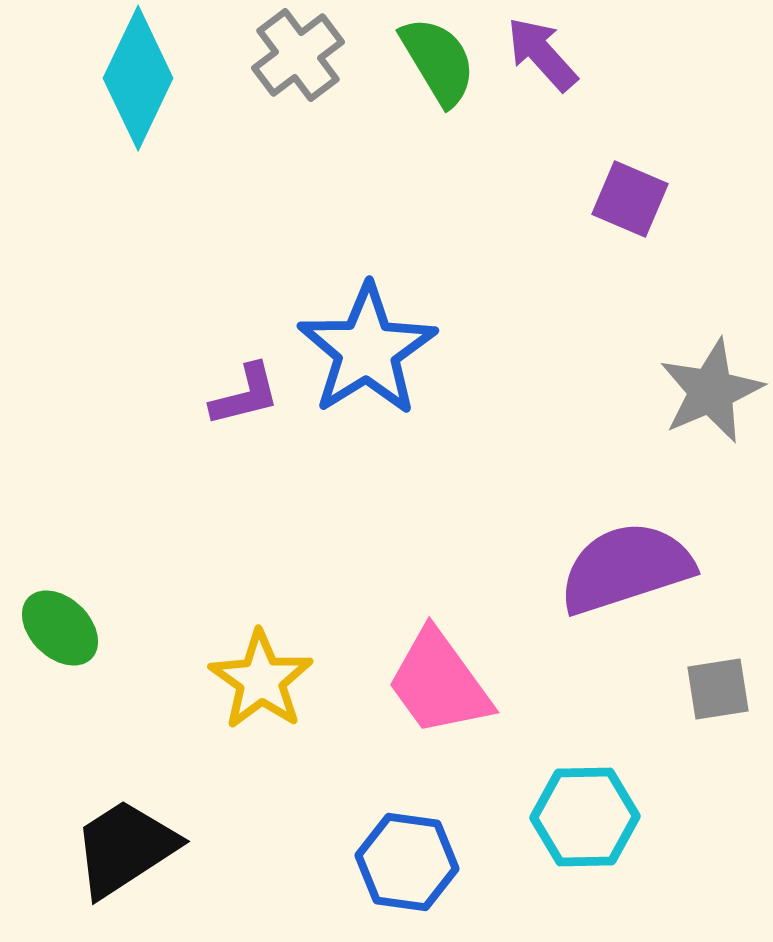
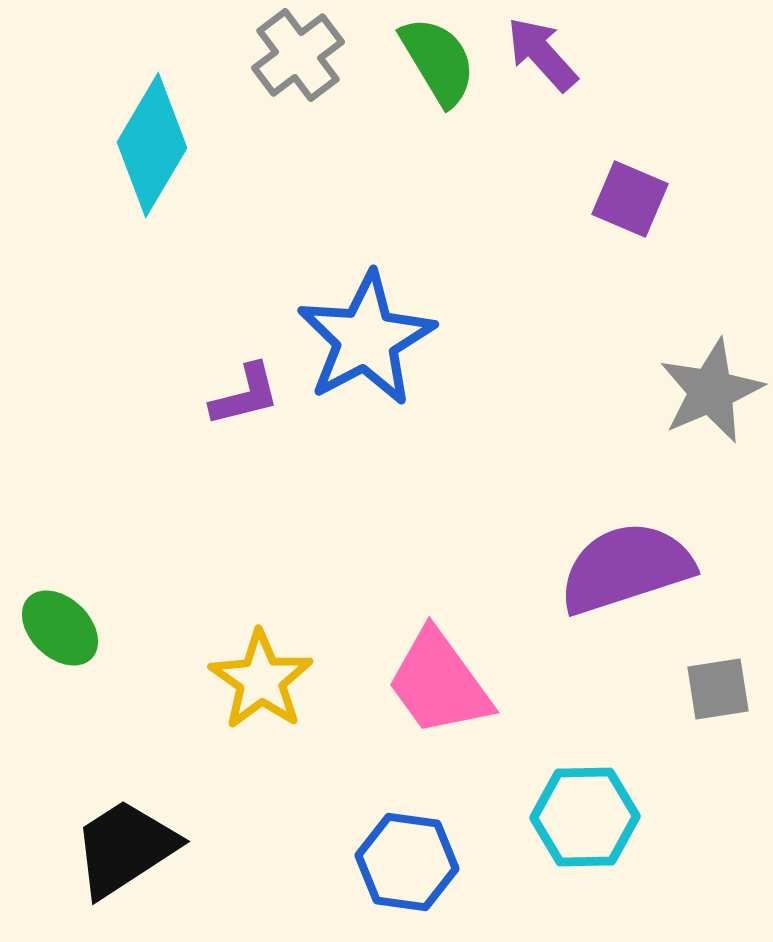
cyan diamond: moved 14 px right, 67 px down; rotated 5 degrees clockwise
blue star: moved 1 px left, 11 px up; rotated 4 degrees clockwise
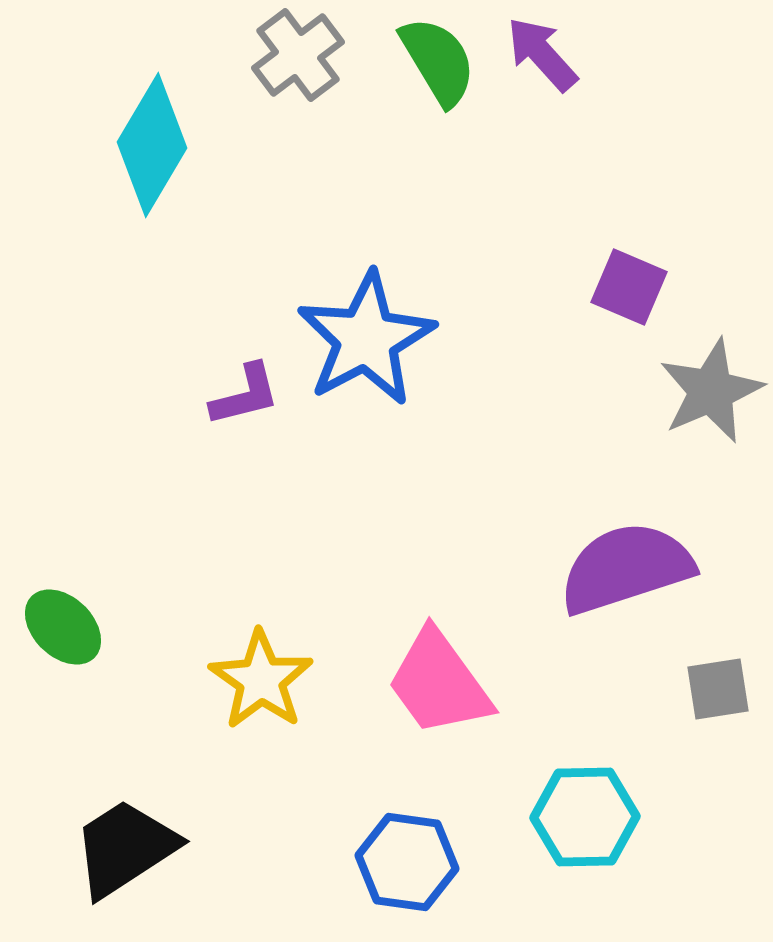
purple square: moved 1 px left, 88 px down
green ellipse: moved 3 px right, 1 px up
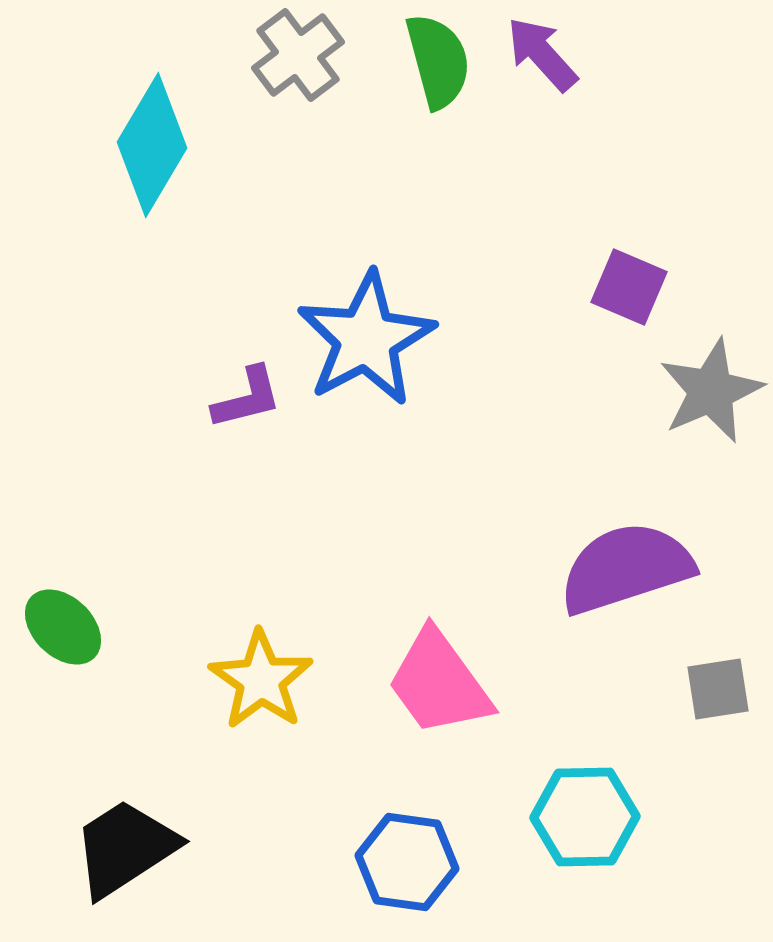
green semicircle: rotated 16 degrees clockwise
purple L-shape: moved 2 px right, 3 px down
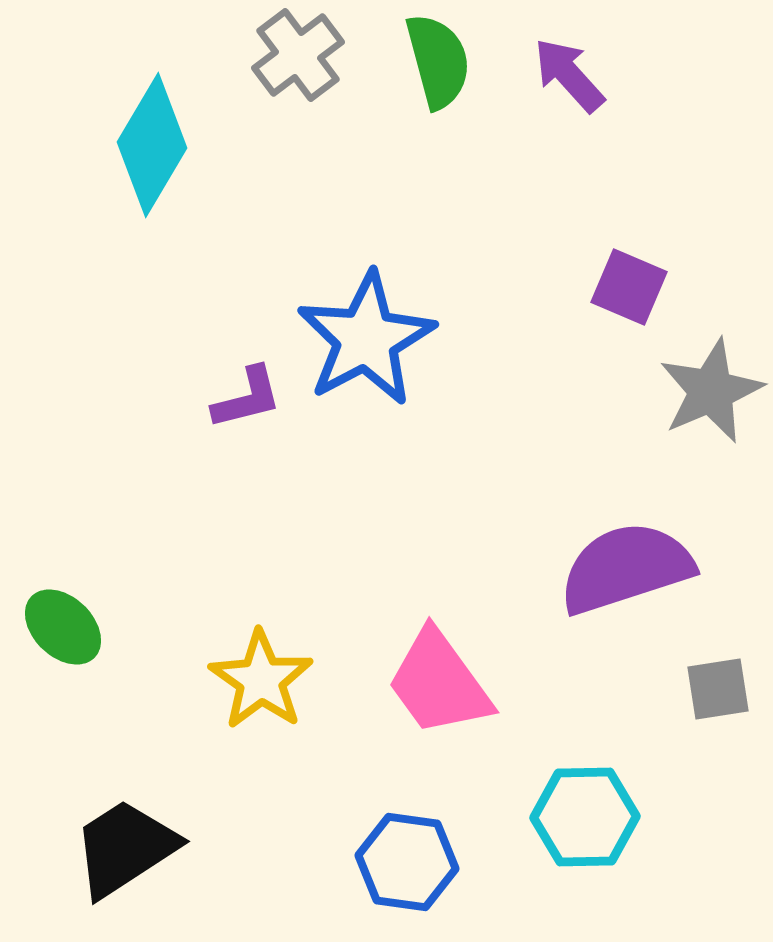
purple arrow: moved 27 px right, 21 px down
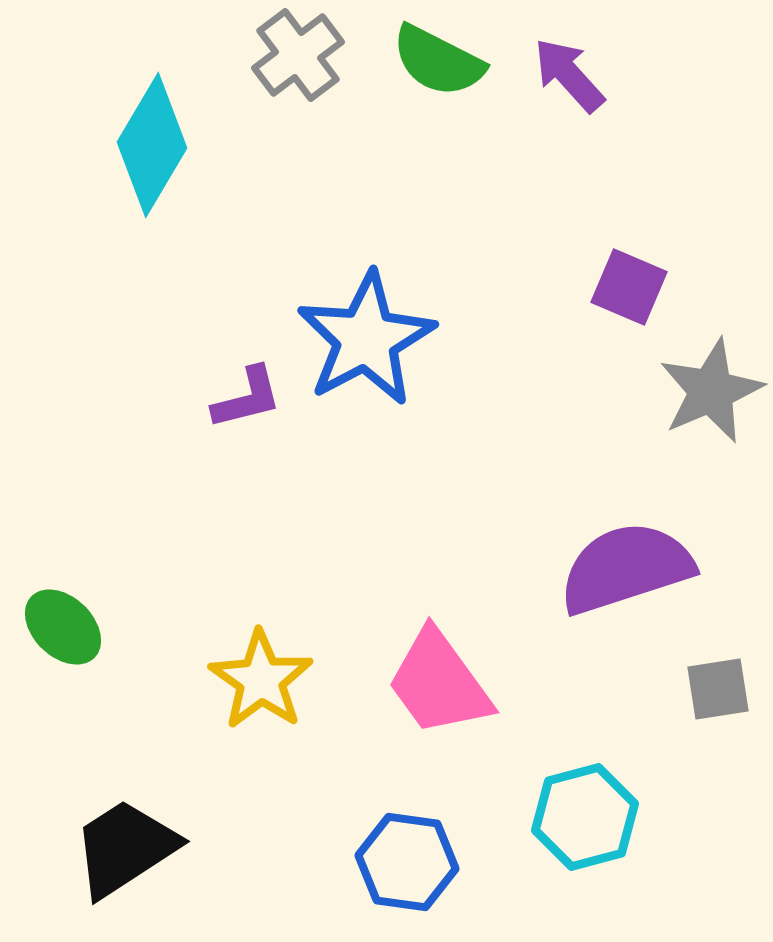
green semicircle: rotated 132 degrees clockwise
cyan hexagon: rotated 14 degrees counterclockwise
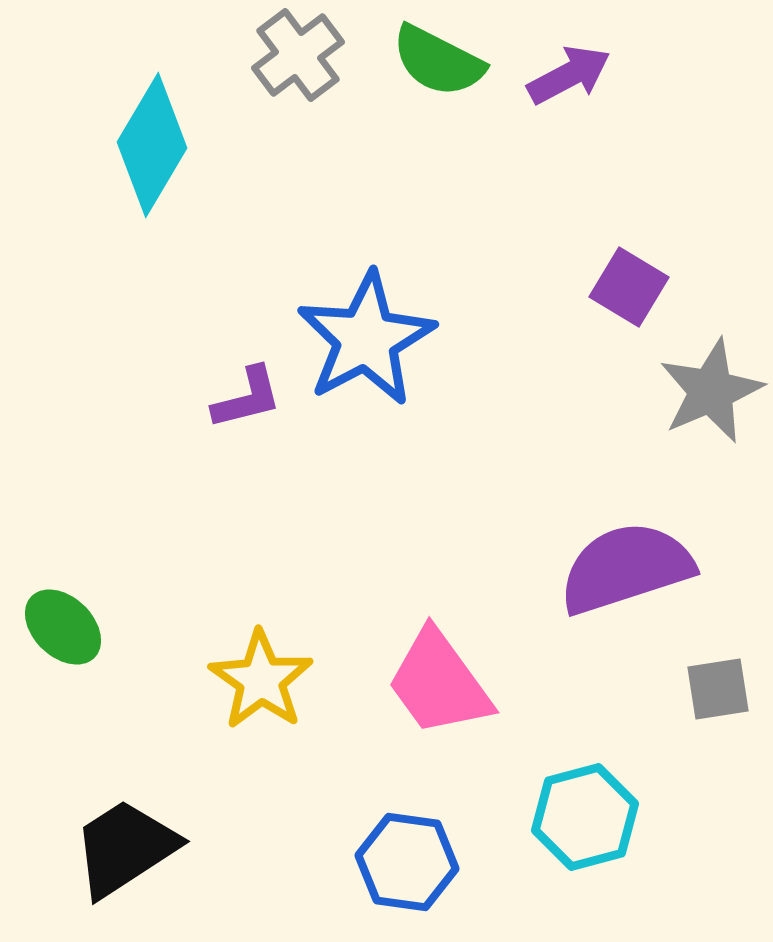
purple arrow: rotated 104 degrees clockwise
purple square: rotated 8 degrees clockwise
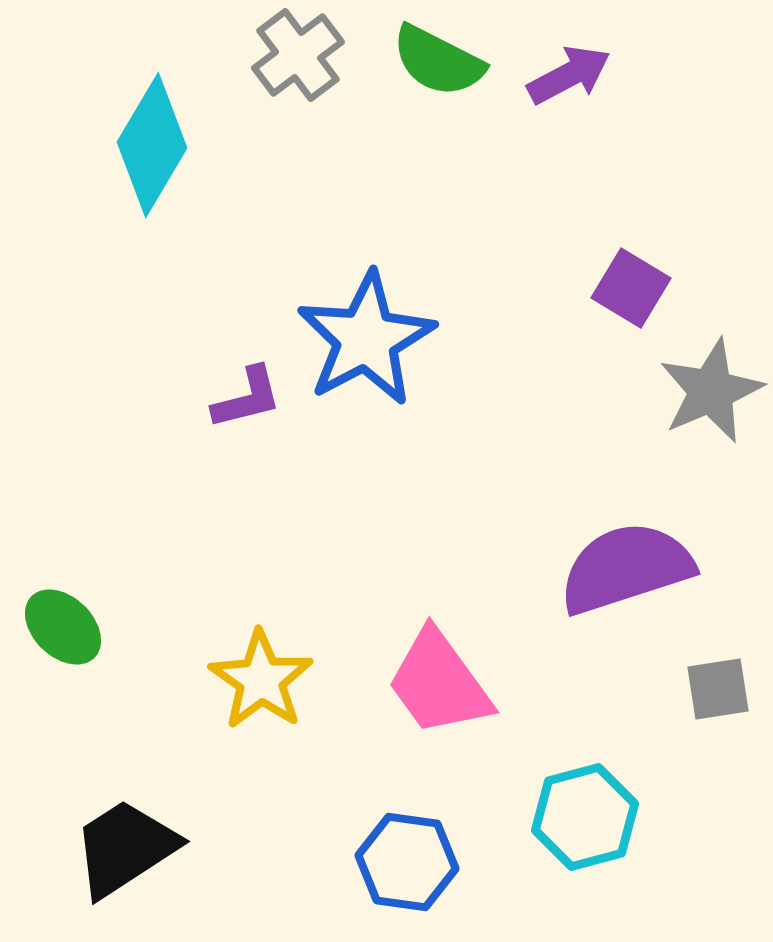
purple square: moved 2 px right, 1 px down
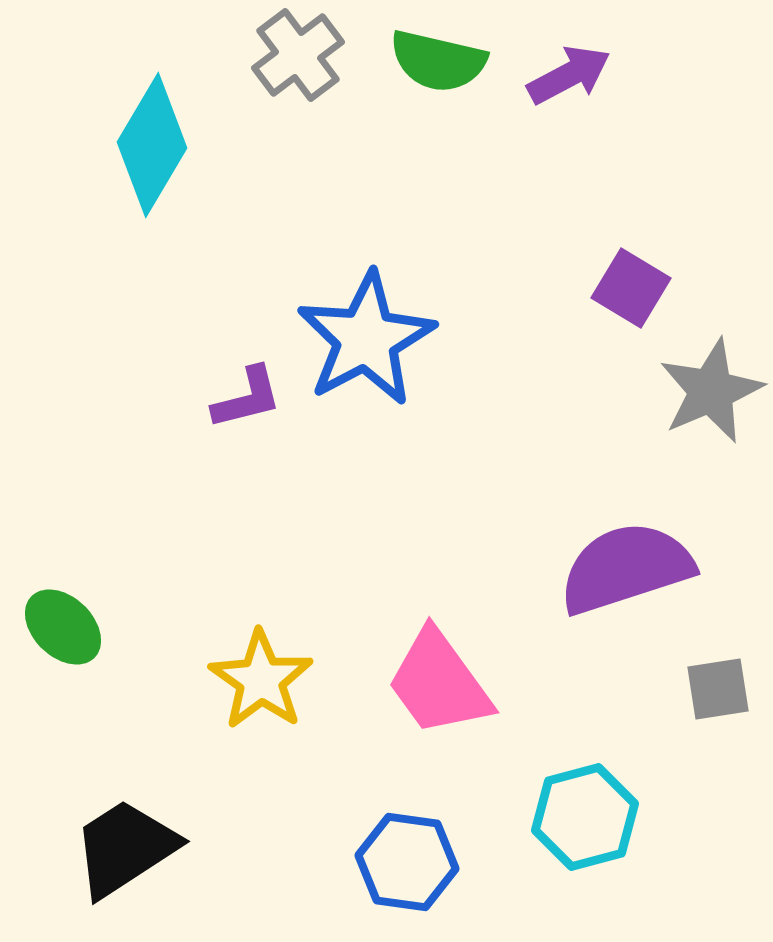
green semicircle: rotated 14 degrees counterclockwise
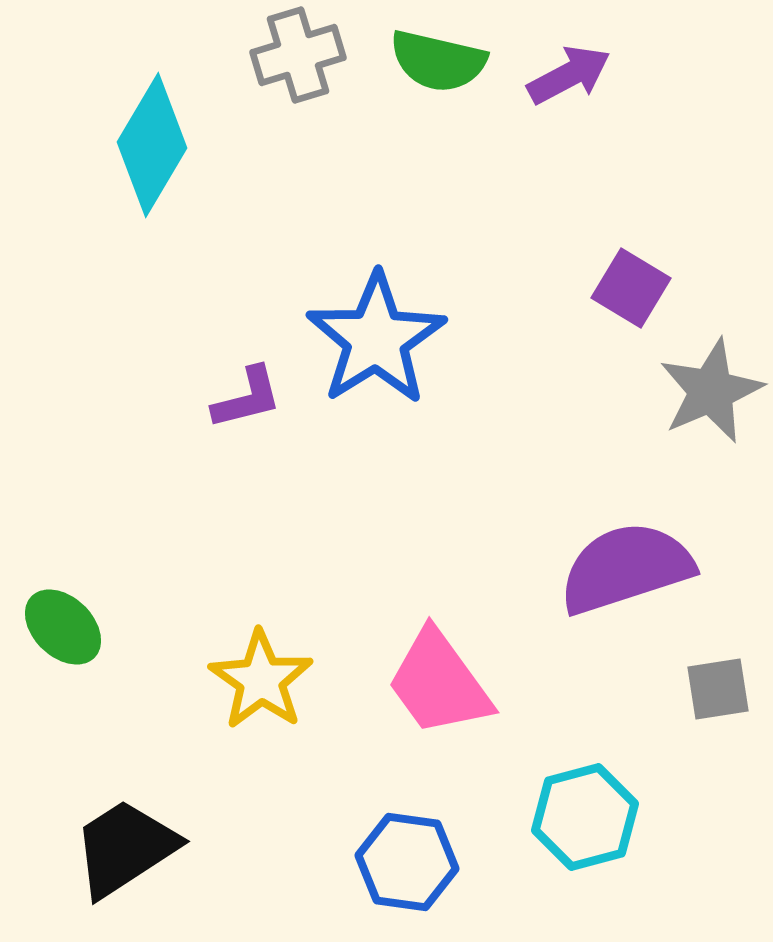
gray cross: rotated 20 degrees clockwise
blue star: moved 10 px right; rotated 4 degrees counterclockwise
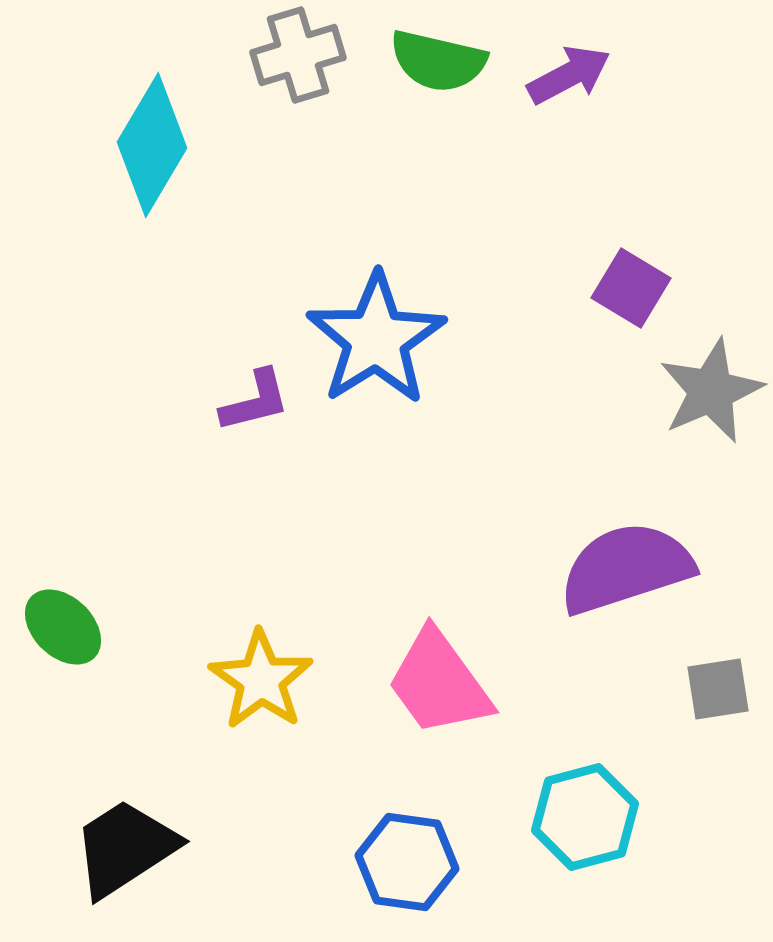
purple L-shape: moved 8 px right, 3 px down
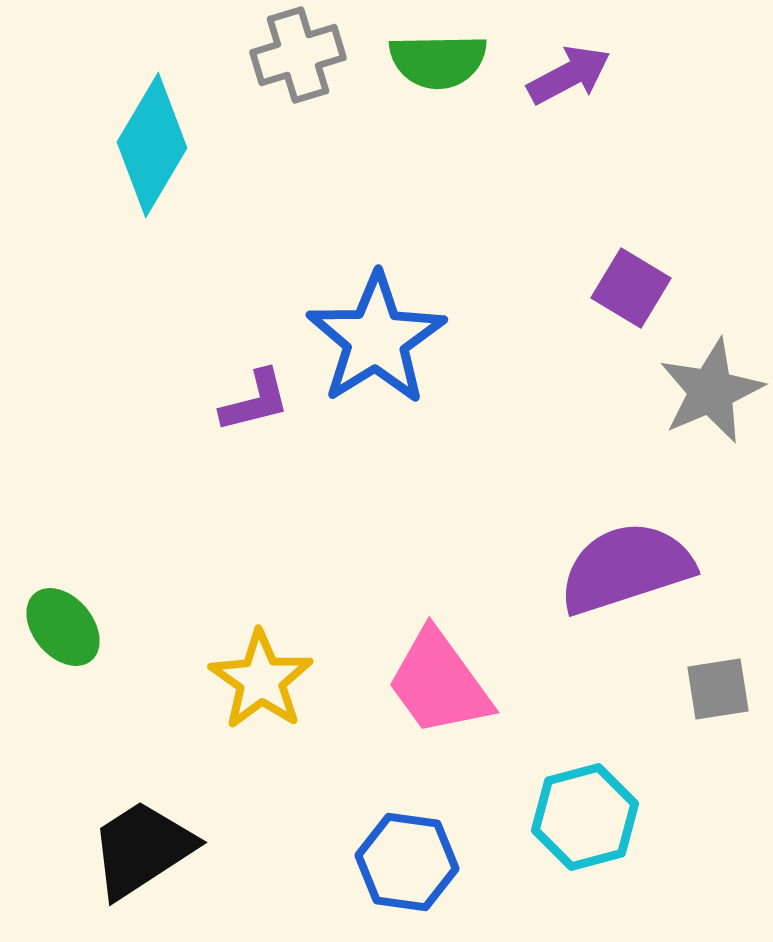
green semicircle: rotated 14 degrees counterclockwise
green ellipse: rotated 6 degrees clockwise
black trapezoid: moved 17 px right, 1 px down
